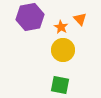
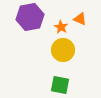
orange triangle: rotated 24 degrees counterclockwise
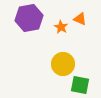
purple hexagon: moved 1 px left, 1 px down
yellow circle: moved 14 px down
green square: moved 20 px right
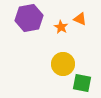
green square: moved 2 px right, 2 px up
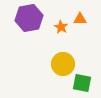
orange triangle: rotated 24 degrees counterclockwise
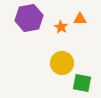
yellow circle: moved 1 px left, 1 px up
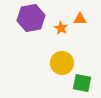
purple hexagon: moved 2 px right
orange star: moved 1 px down
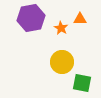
yellow circle: moved 1 px up
